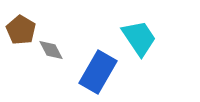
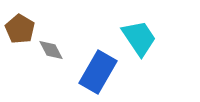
brown pentagon: moved 1 px left, 1 px up
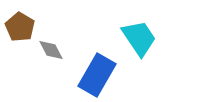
brown pentagon: moved 2 px up
blue rectangle: moved 1 px left, 3 px down
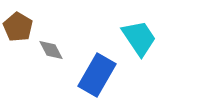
brown pentagon: moved 2 px left
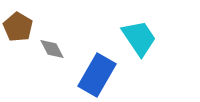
gray diamond: moved 1 px right, 1 px up
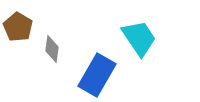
gray diamond: rotated 36 degrees clockwise
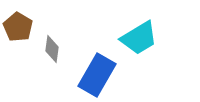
cyan trapezoid: rotated 93 degrees clockwise
